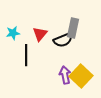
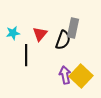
black semicircle: rotated 48 degrees counterclockwise
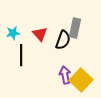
gray rectangle: moved 2 px right
red triangle: rotated 21 degrees counterclockwise
black line: moved 5 px left
yellow square: moved 4 px down
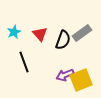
gray rectangle: moved 7 px right, 5 px down; rotated 42 degrees clockwise
cyan star: moved 1 px right, 1 px up; rotated 16 degrees counterclockwise
black line: moved 3 px right, 7 px down; rotated 20 degrees counterclockwise
purple arrow: rotated 102 degrees counterclockwise
yellow square: rotated 25 degrees clockwise
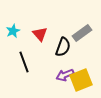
cyan star: moved 1 px left, 1 px up
black semicircle: moved 7 px down
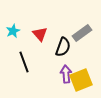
purple arrow: moved 1 px right, 1 px up; rotated 108 degrees clockwise
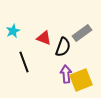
red triangle: moved 4 px right, 4 px down; rotated 28 degrees counterclockwise
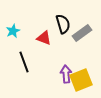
black semicircle: moved 23 px up; rotated 36 degrees counterclockwise
